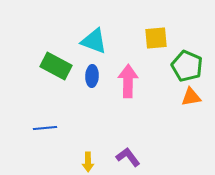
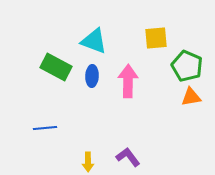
green rectangle: moved 1 px down
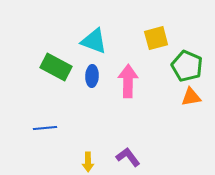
yellow square: rotated 10 degrees counterclockwise
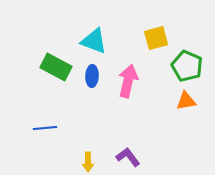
pink arrow: rotated 12 degrees clockwise
orange triangle: moved 5 px left, 4 px down
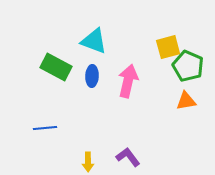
yellow square: moved 12 px right, 9 px down
green pentagon: moved 1 px right
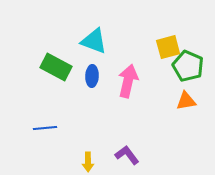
purple L-shape: moved 1 px left, 2 px up
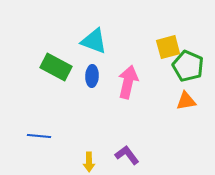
pink arrow: moved 1 px down
blue line: moved 6 px left, 8 px down; rotated 10 degrees clockwise
yellow arrow: moved 1 px right
